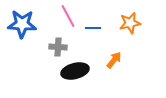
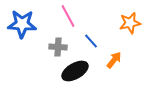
blue line: moved 2 px left, 13 px down; rotated 49 degrees clockwise
black ellipse: rotated 16 degrees counterclockwise
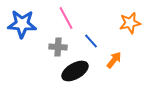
pink line: moved 2 px left, 2 px down
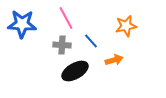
orange star: moved 4 px left, 3 px down
gray cross: moved 4 px right, 2 px up
orange arrow: rotated 36 degrees clockwise
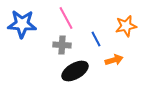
blue line: moved 5 px right, 2 px up; rotated 14 degrees clockwise
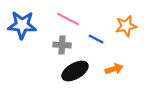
pink line: moved 2 px right, 1 px down; rotated 35 degrees counterclockwise
blue star: moved 1 px down
blue line: rotated 35 degrees counterclockwise
orange arrow: moved 9 px down
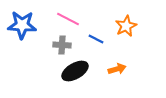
orange star: rotated 15 degrees counterclockwise
orange arrow: moved 3 px right
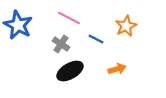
pink line: moved 1 px right, 1 px up
blue star: moved 4 px left; rotated 24 degrees clockwise
gray cross: moved 1 px left, 1 px up; rotated 30 degrees clockwise
black ellipse: moved 5 px left
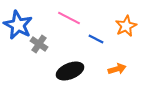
gray cross: moved 22 px left
black ellipse: rotated 8 degrees clockwise
